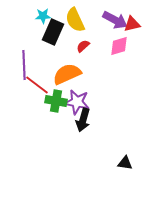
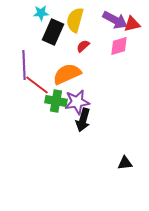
cyan star: moved 2 px left, 3 px up
yellow semicircle: rotated 40 degrees clockwise
purple star: rotated 20 degrees counterclockwise
black triangle: rotated 14 degrees counterclockwise
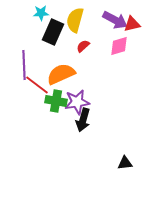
orange semicircle: moved 6 px left
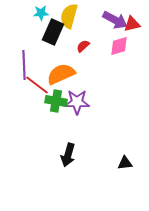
yellow semicircle: moved 6 px left, 4 px up
purple star: rotated 10 degrees clockwise
black arrow: moved 15 px left, 35 px down
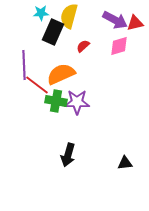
red triangle: moved 3 px right, 1 px up
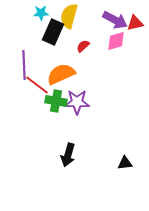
pink diamond: moved 3 px left, 5 px up
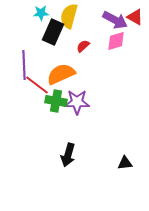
red triangle: moved 6 px up; rotated 42 degrees clockwise
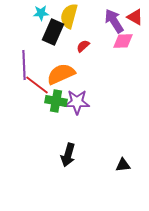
purple arrow: moved 1 px left, 1 px down; rotated 150 degrees counterclockwise
pink diamond: moved 7 px right; rotated 15 degrees clockwise
black triangle: moved 2 px left, 2 px down
